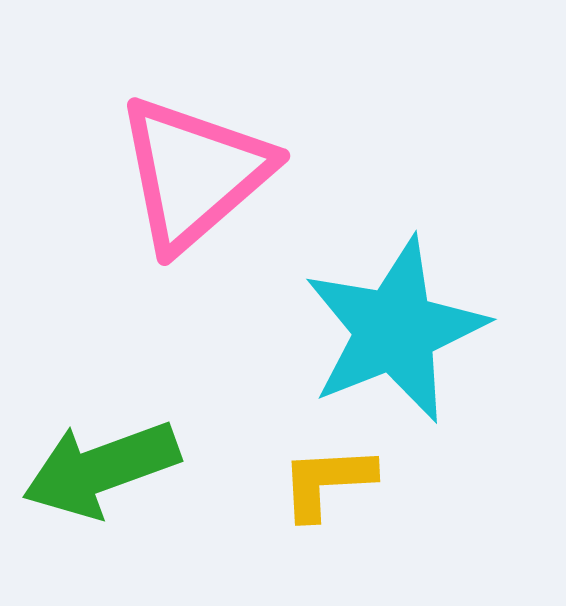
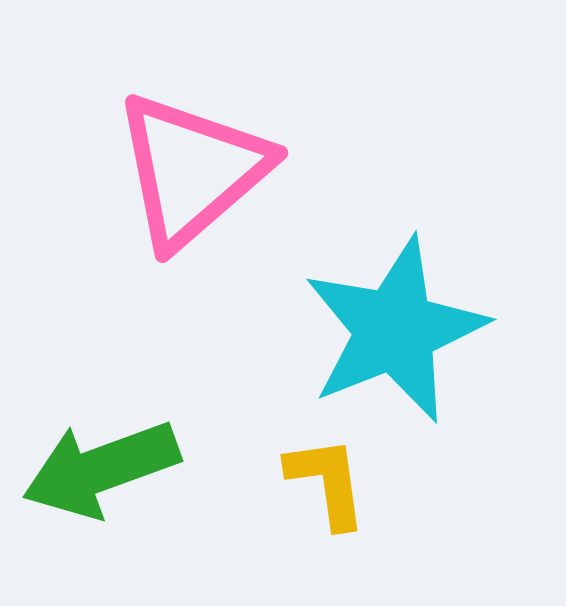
pink triangle: moved 2 px left, 3 px up
yellow L-shape: rotated 85 degrees clockwise
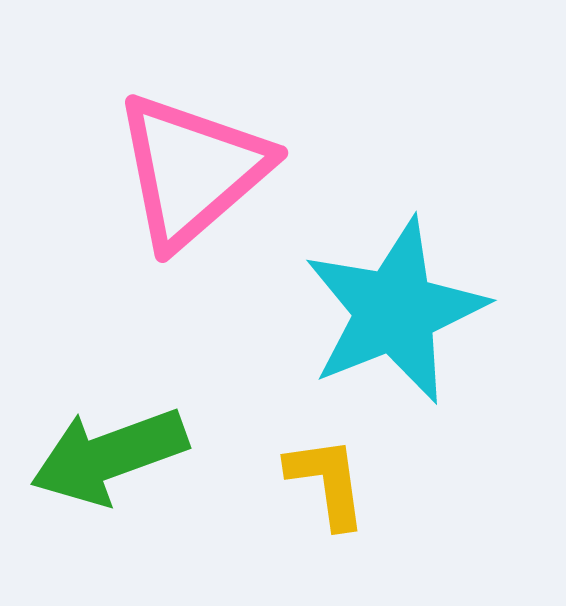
cyan star: moved 19 px up
green arrow: moved 8 px right, 13 px up
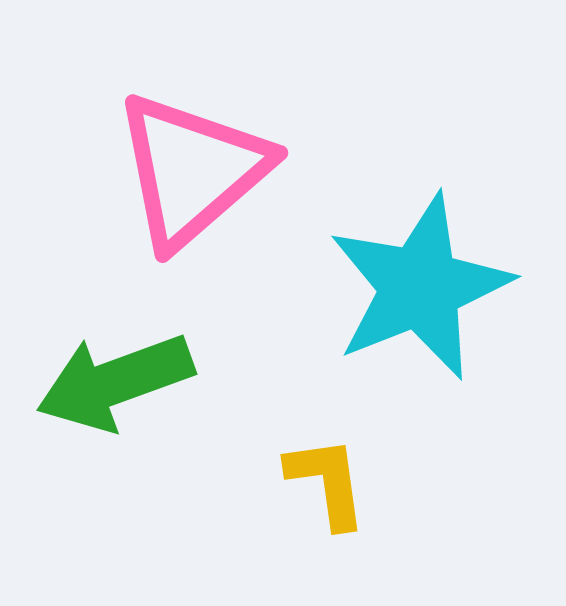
cyan star: moved 25 px right, 24 px up
green arrow: moved 6 px right, 74 px up
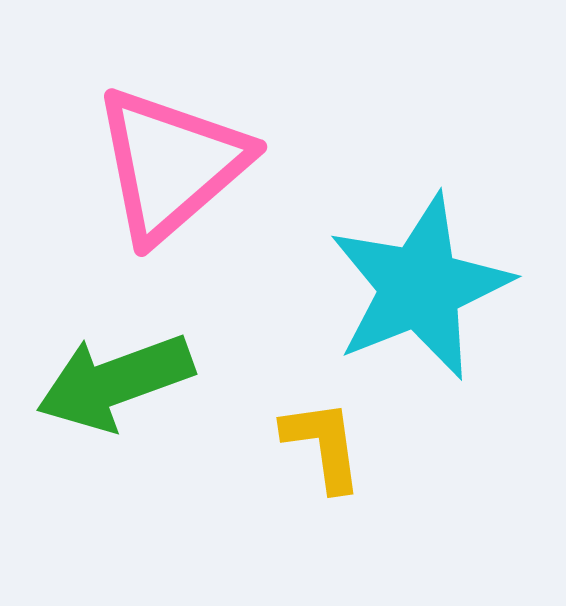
pink triangle: moved 21 px left, 6 px up
yellow L-shape: moved 4 px left, 37 px up
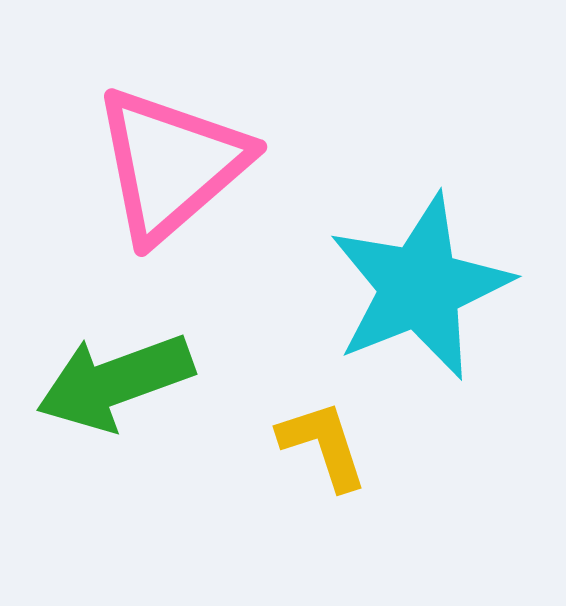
yellow L-shape: rotated 10 degrees counterclockwise
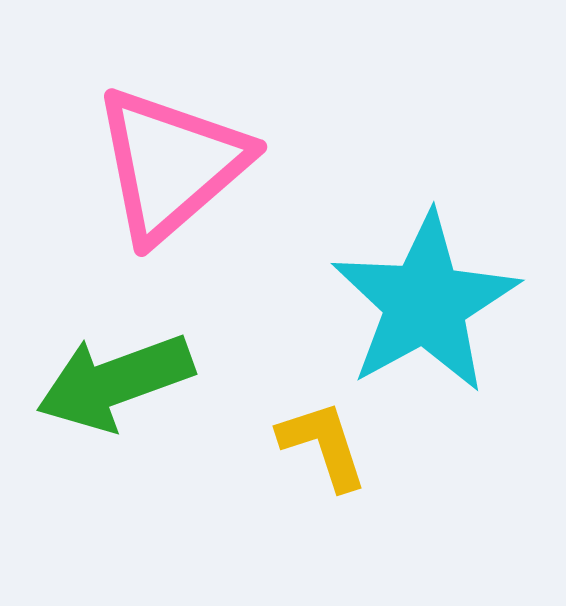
cyan star: moved 5 px right, 16 px down; rotated 7 degrees counterclockwise
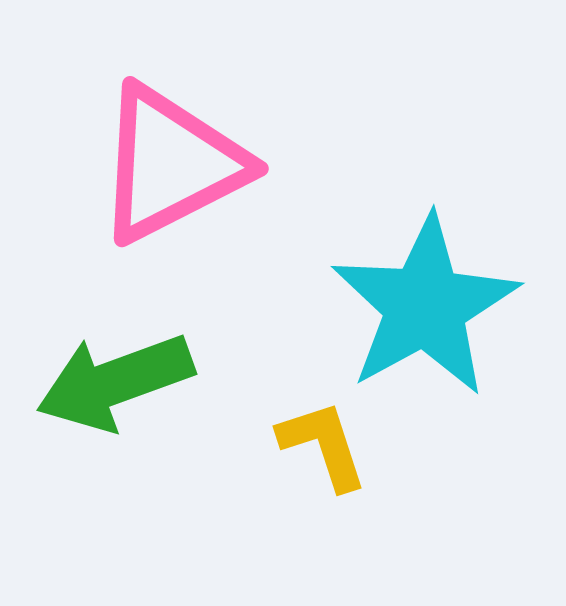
pink triangle: rotated 14 degrees clockwise
cyan star: moved 3 px down
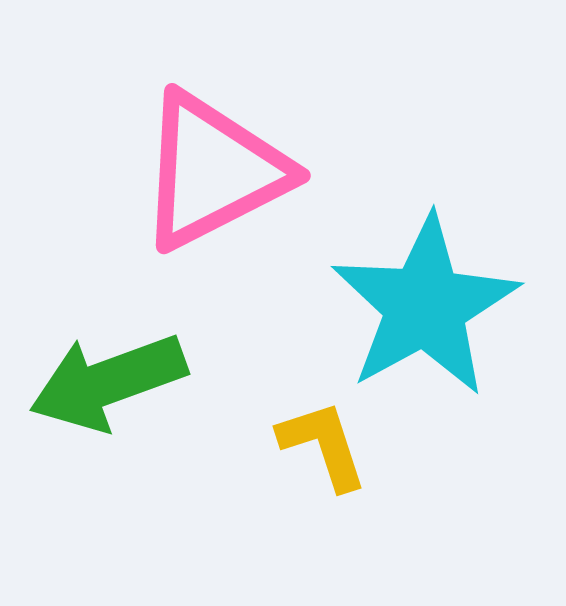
pink triangle: moved 42 px right, 7 px down
green arrow: moved 7 px left
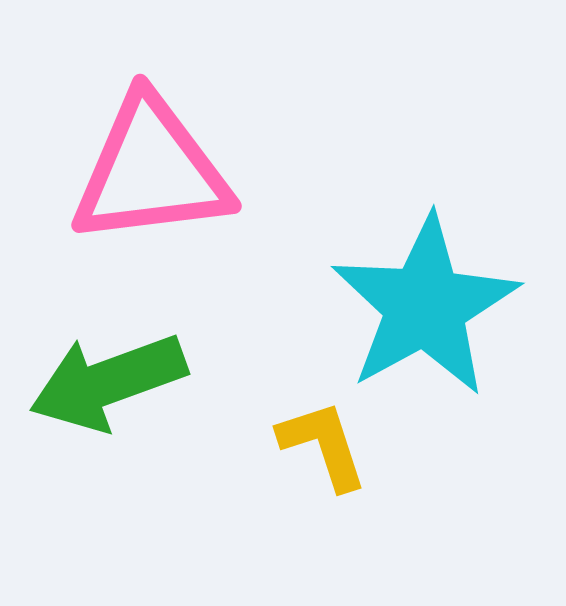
pink triangle: moved 62 px left; rotated 20 degrees clockwise
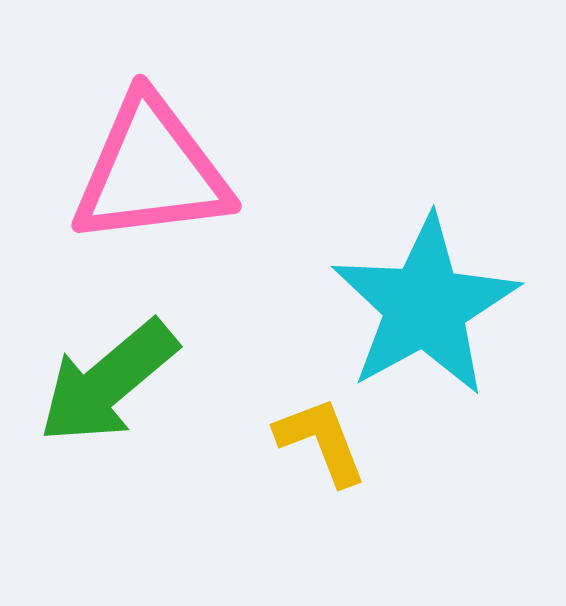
green arrow: rotated 20 degrees counterclockwise
yellow L-shape: moved 2 px left, 4 px up; rotated 3 degrees counterclockwise
